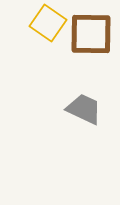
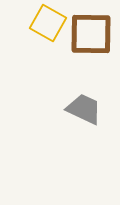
yellow square: rotated 6 degrees counterclockwise
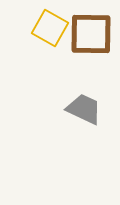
yellow square: moved 2 px right, 5 px down
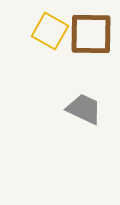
yellow square: moved 3 px down
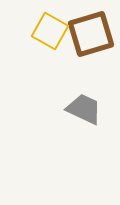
brown square: rotated 18 degrees counterclockwise
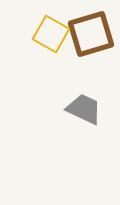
yellow square: moved 1 px right, 3 px down
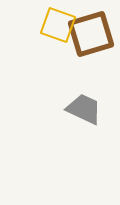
yellow square: moved 7 px right, 9 px up; rotated 9 degrees counterclockwise
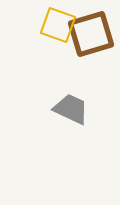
gray trapezoid: moved 13 px left
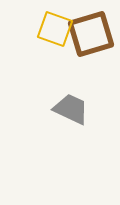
yellow square: moved 3 px left, 4 px down
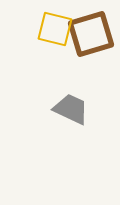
yellow square: rotated 6 degrees counterclockwise
